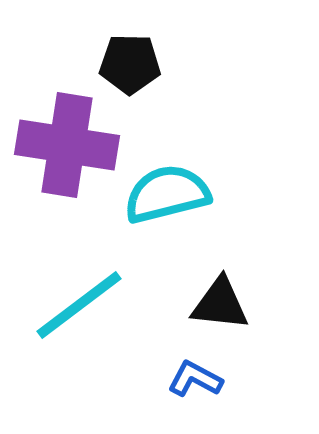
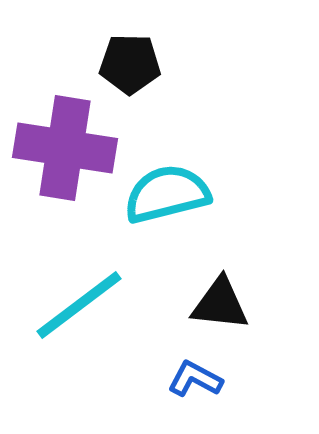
purple cross: moved 2 px left, 3 px down
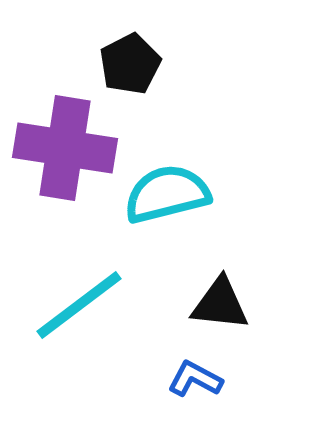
black pentagon: rotated 28 degrees counterclockwise
